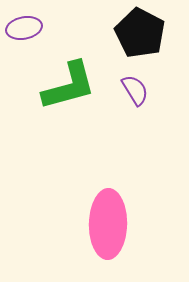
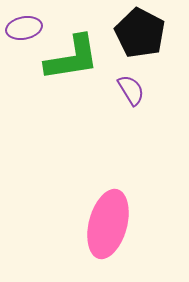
green L-shape: moved 3 px right, 28 px up; rotated 6 degrees clockwise
purple semicircle: moved 4 px left
pink ellipse: rotated 14 degrees clockwise
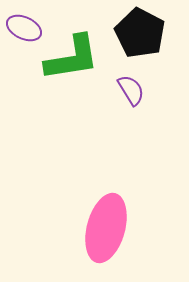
purple ellipse: rotated 36 degrees clockwise
pink ellipse: moved 2 px left, 4 px down
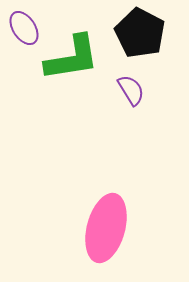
purple ellipse: rotated 32 degrees clockwise
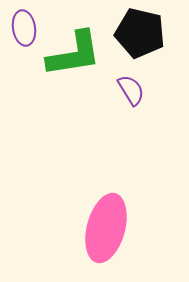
purple ellipse: rotated 24 degrees clockwise
black pentagon: rotated 15 degrees counterclockwise
green L-shape: moved 2 px right, 4 px up
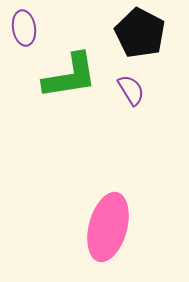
black pentagon: rotated 15 degrees clockwise
green L-shape: moved 4 px left, 22 px down
pink ellipse: moved 2 px right, 1 px up
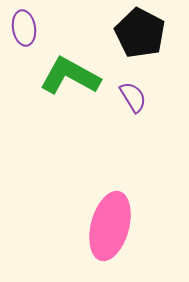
green L-shape: rotated 142 degrees counterclockwise
purple semicircle: moved 2 px right, 7 px down
pink ellipse: moved 2 px right, 1 px up
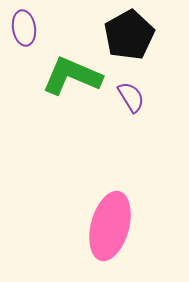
black pentagon: moved 11 px left, 2 px down; rotated 15 degrees clockwise
green L-shape: moved 2 px right; rotated 6 degrees counterclockwise
purple semicircle: moved 2 px left
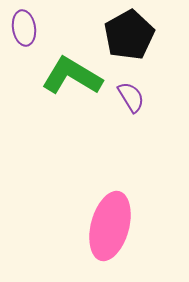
green L-shape: rotated 8 degrees clockwise
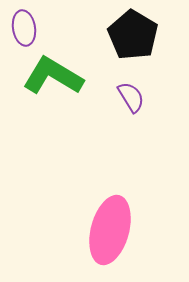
black pentagon: moved 4 px right; rotated 12 degrees counterclockwise
green L-shape: moved 19 px left
pink ellipse: moved 4 px down
